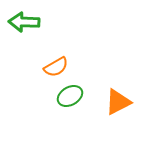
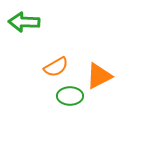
green ellipse: rotated 30 degrees clockwise
orange triangle: moved 19 px left, 26 px up
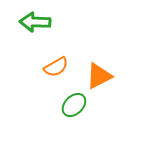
green arrow: moved 11 px right
green ellipse: moved 4 px right, 9 px down; rotated 45 degrees counterclockwise
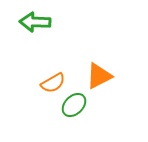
orange semicircle: moved 3 px left, 16 px down
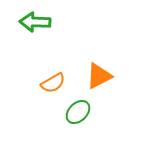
green ellipse: moved 4 px right, 7 px down
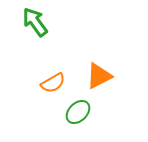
green arrow: rotated 52 degrees clockwise
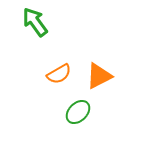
orange semicircle: moved 6 px right, 9 px up
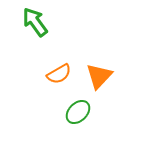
orange triangle: rotated 20 degrees counterclockwise
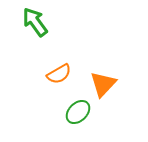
orange triangle: moved 4 px right, 8 px down
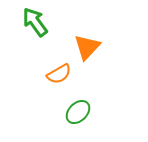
orange triangle: moved 16 px left, 37 px up
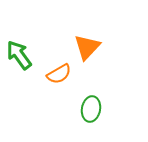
green arrow: moved 16 px left, 33 px down
green ellipse: moved 13 px right, 3 px up; rotated 35 degrees counterclockwise
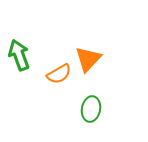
orange triangle: moved 1 px right, 12 px down
green arrow: rotated 16 degrees clockwise
